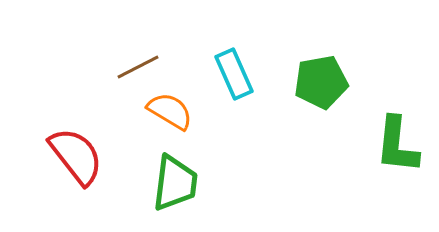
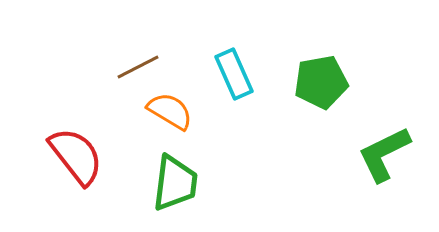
green L-shape: moved 13 px left, 9 px down; rotated 58 degrees clockwise
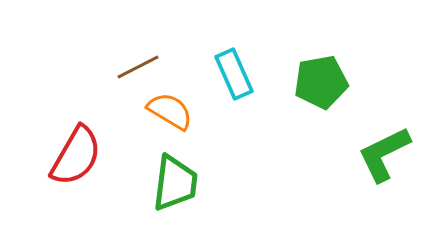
red semicircle: rotated 68 degrees clockwise
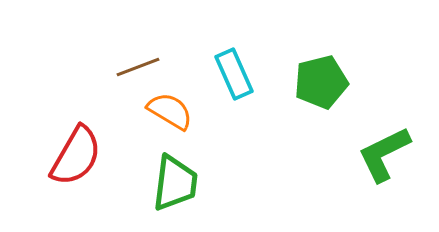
brown line: rotated 6 degrees clockwise
green pentagon: rotated 4 degrees counterclockwise
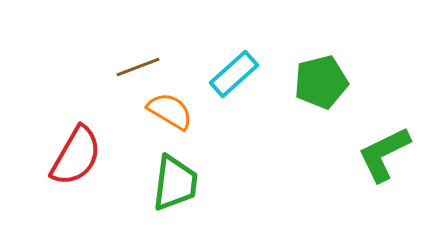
cyan rectangle: rotated 72 degrees clockwise
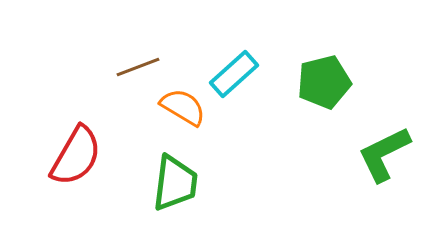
green pentagon: moved 3 px right
orange semicircle: moved 13 px right, 4 px up
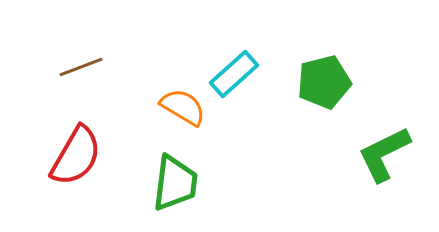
brown line: moved 57 px left
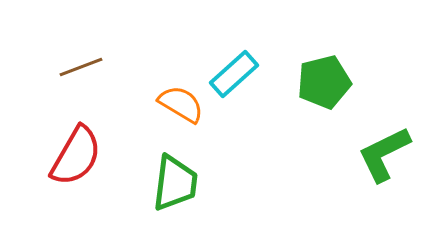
orange semicircle: moved 2 px left, 3 px up
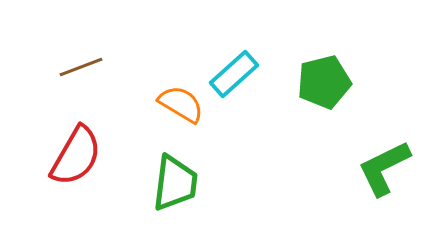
green L-shape: moved 14 px down
